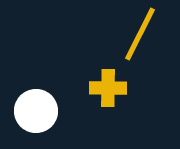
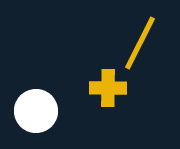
yellow line: moved 9 px down
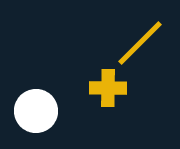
yellow line: rotated 18 degrees clockwise
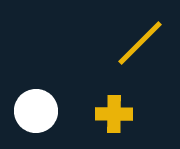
yellow cross: moved 6 px right, 26 px down
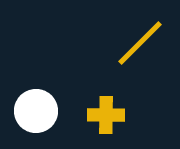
yellow cross: moved 8 px left, 1 px down
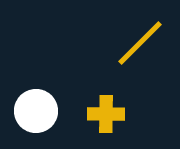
yellow cross: moved 1 px up
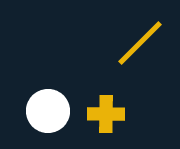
white circle: moved 12 px right
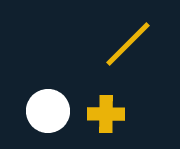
yellow line: moved 12 px left, 1 px down
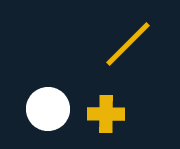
white circle: moved 2 px up
